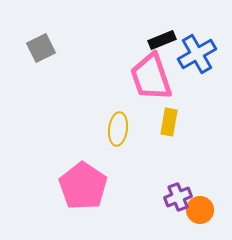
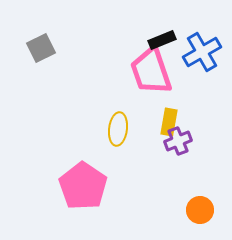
blue cross: moved 5 px right, 2 px up
pink trapezoid: moved 6 px up
purple cross: moved 56 px up
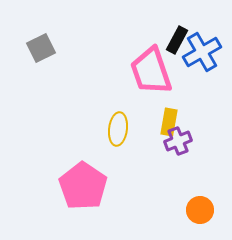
black rectangle: moved 15 px right; rotated 40 degrees counterclockwise
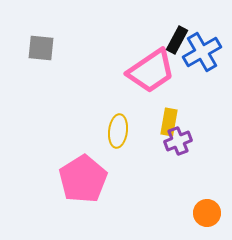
gray square: rotated 32 degrees clockwise
pink trapezoid: rotated 105 degrees counterclockwise
yellow ellipse: moved 2 px down
pink pentagon: moved 7 px up; rotated 6 degrees clockwise
orange circle: moved 7 px right, 3 px down
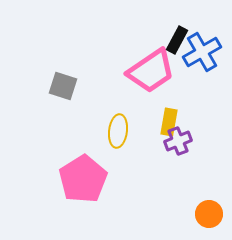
gray square: moved 22 px right, 38 px down; rotated 12 degrees clockwise
orange circle: moved 2 px right, 1 px down
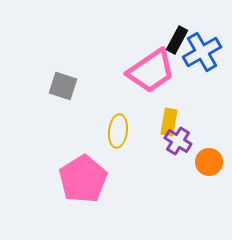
purple cross: rotated 36 degrees counterclockwise
orange circle: moved 52 px up
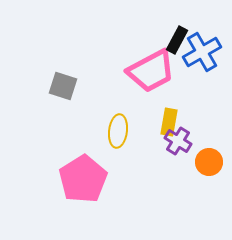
pink trapezoid: rotated 6 degrees clockwise
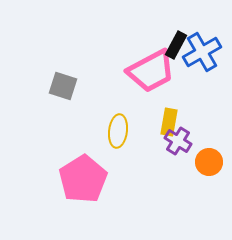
black rectangle: moved 1 px left, 5 px down
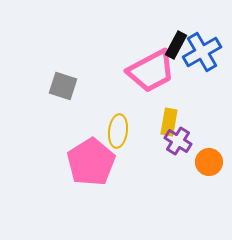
pink pentagon: moved 8 px right, 17 px up
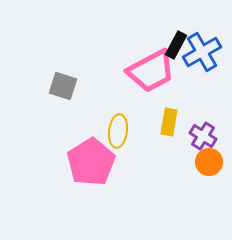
purple cross: moved 25 px right, 5 px up
